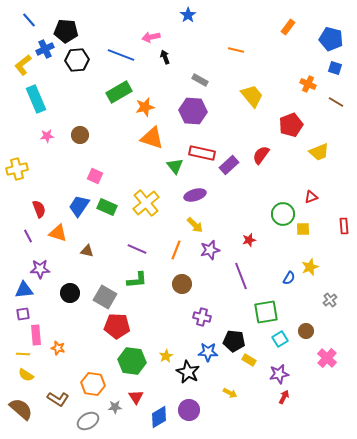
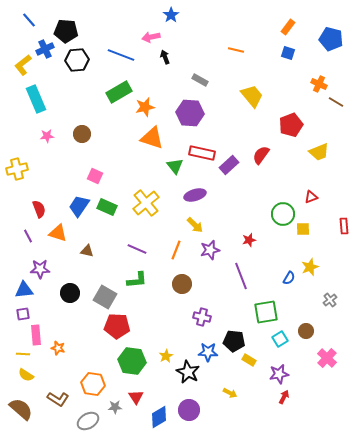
blue star at (188, 15): moved 17 px left
blue square at (335, 68): moved 47 px left, 15 px up
orange cross at (308, 84): moved 11 px right
purple hexagon at (193, 111): moved 3 px left, 2 px down
brown circle at (80, 135): moved 2 px right, 1 px up
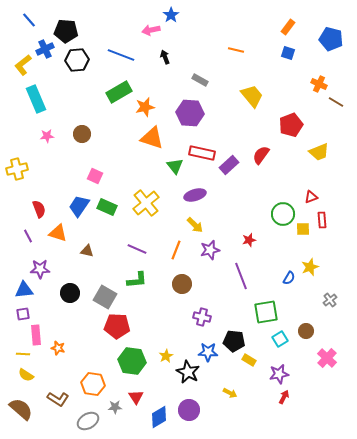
pink arrow at (151, 37): moved 7 px up
red rectangle at (344, 226): moved 22 px left, 6 px up
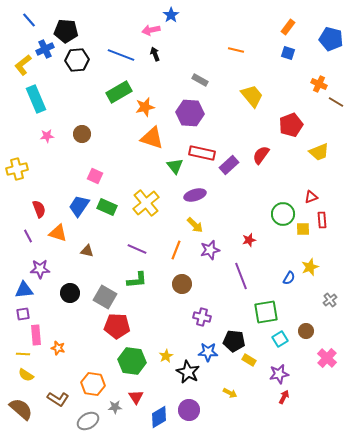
black arrow at (165, 57): moved 10 px left, 3 px up
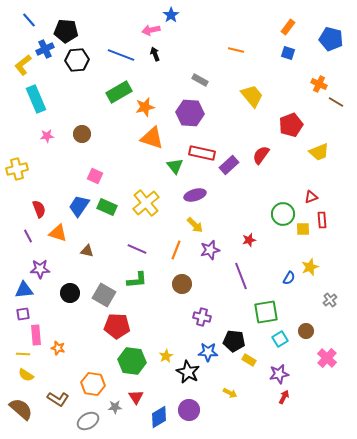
gray square at (105, 297): moved 1 px left, 2 px up
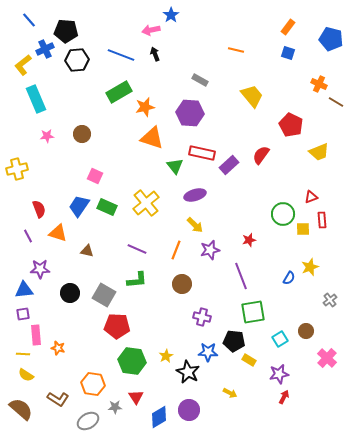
red pentagon at (291, 125): rotated 25 degrees counterclockwise
green square at (266, 312): moved 13 px left
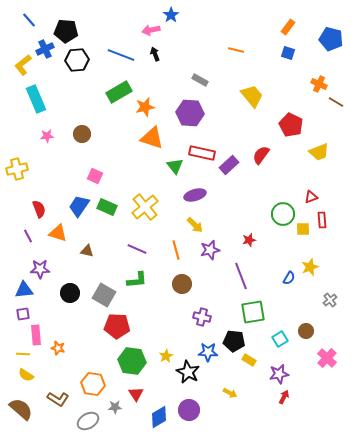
yellow cross at (146, 203): moved 1 px left, 4 px down
orange line at (176, 250): rotated 36 degrees counterclockwise
red triangle at (136, 397): moved 3 px up
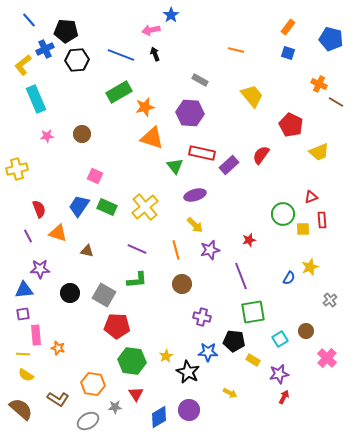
yellow rectangle at (249, 360): moved 4 px right
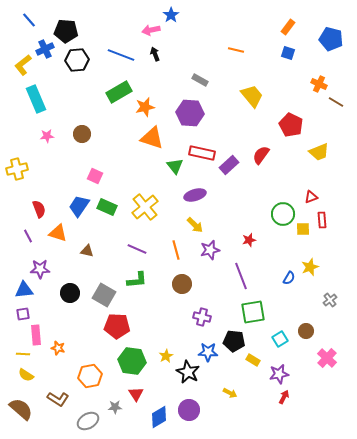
orange hexagon at (93, 384): moved 3 px left, 8 px up; rotated 20 degrees counterclockwise
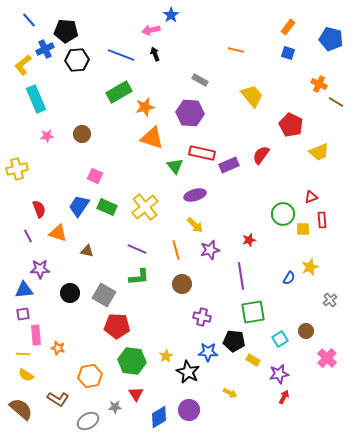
purple rectangle at (229, 165): rotated 18 degrees clockwise
purple line at (241, 276): rotated 12 degrees clockwise
green L-shape at (137, 280): moved 2 px right, 3 px up
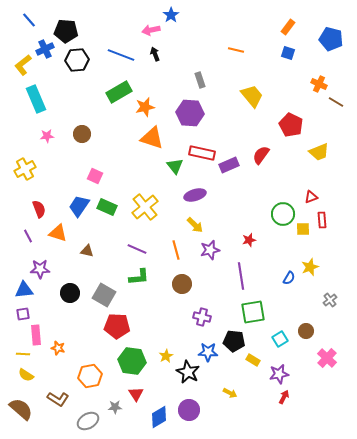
gray rectangle at (200, 80): rotated 42 degrees clockwise
yellow cross at (17, 169): moved 8 px right; rotated 15 degrees counterclockwise
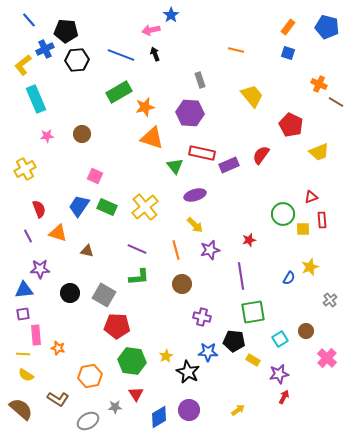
blue pentagon at (331, 39): moved 4 px left, 12 px up
yellow arrow at (230, 393): moved 8 px right, 17 px down; rotated 64 degrees counterclockwise
